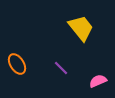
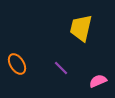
yellow trapezoid: rotated 128 degrees counterclockwise
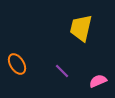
purple line: moved 1 px right, 3 px down
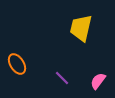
purple line: moved 7 px down
pink semicircle: rotated 30 degrees counterclockwise
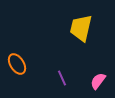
purple line: rotated 21 degrees clockwise
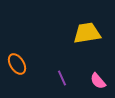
yellow trapezoid: moved 6 px right, 5 px down; rotated 68 degrees clockwise
pink semicircle: rotated 78 degrees counterclockwise
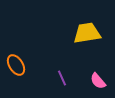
orange ellipse: moved 1 px left, 1 px down
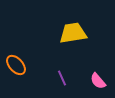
yellow trapezoid: moved 14 px left
orange ellipse: rotated 10 degrees counterclockwise
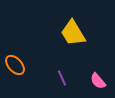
yellow trapezoid: rotated 112 degrees counterclockwise
orange ellipse: moved 1 px left
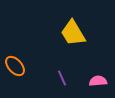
orange ellipse: moved 1 px down
pink semicircle: rotated 126 degrees clockwise
